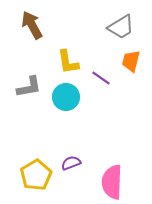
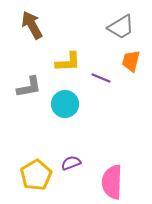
yellow L-shape: rotated 84 degrees counterclockwise
purple line: rotated 12 degrees counterclockwise
cyan circle: moved 1 px left, 7 px down
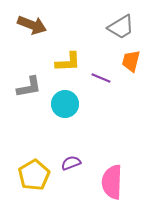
brown arrow: rotated 140 degrees clockwise
yellow pentagon: moved 2 px left
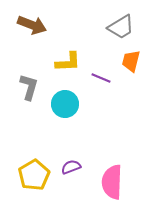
gray L-shape: rotated 64 degrees counterclockwise
purple semicircle: moved 4 px down
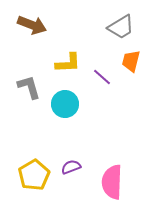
yellow L-shape: moved 1 px down
purple line: moved 1 px right, 1 px up; rotated 18 degrees clockwise
gray L-shape: rotated 32 degrees counterclockwise
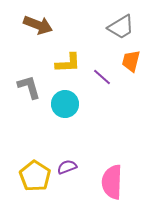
brown arrow: moved 6 px right
purple semicircle: moved 4 px left
yellow pentagon: moved 1 px right, 1 px down; rotated 8 degrees counterclockwise
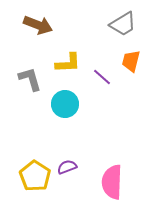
gray trapezoid: moved 2 px right, 3 px up
gray L-shape: moved 1 px right, 8 px up
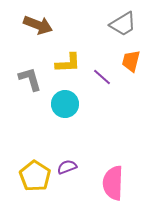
pink semicircle: moved 1 px right, 1 px down
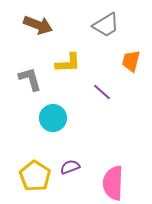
gray trapezoid: moved 17 px left, 1 px down
purple line: moved 15 px down
cyan circle: moved 12 px left, 14 px down
purple semicircle: moved 3 px right
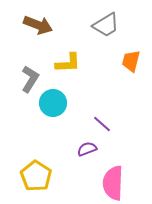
gray L-shape: rotated 48 degrees clockwise
purple line: moved 32 px down
cyan circle: moved 15 px up
purple semicircle: moved 17 px right, 18 px up
yellow pentagon: moved 1 px right
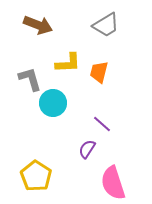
orange trapezoid: moved 32 px left, 11 px down
gray L-shape: rotated 48 degrees counterclockwise
purple semicircle: rotated 36 degrees counterclockwise
pink semicircle: rotated 20 degrees counterclockwise
